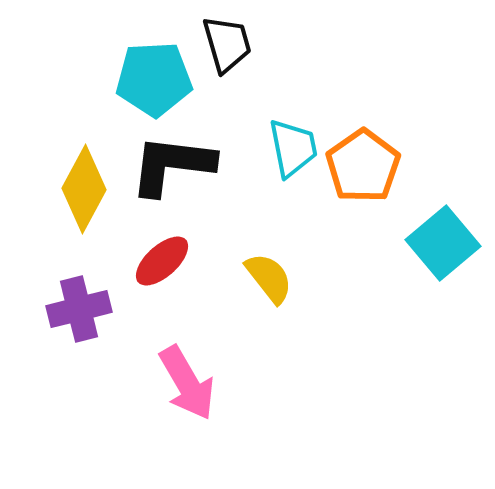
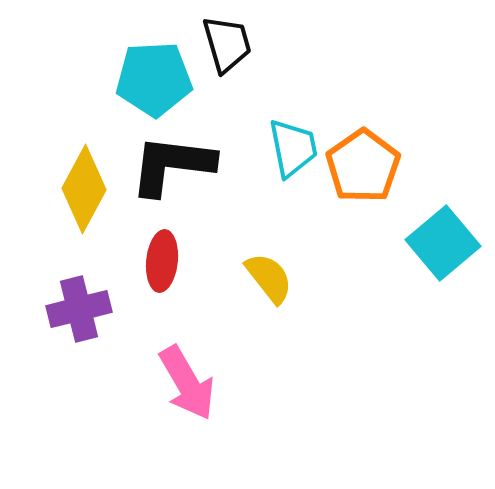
red ellipse: rotated 42 degrees counterclockwise
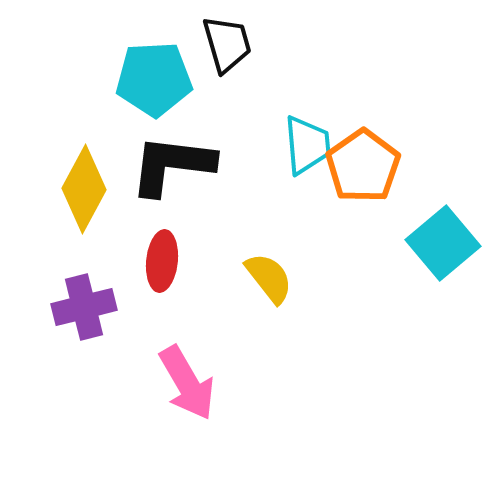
cyan trapezoid: moved 14 px right, 3 px up; rotated 6 degrees clockwise
purple cross: moved 5 px right, 2 px up
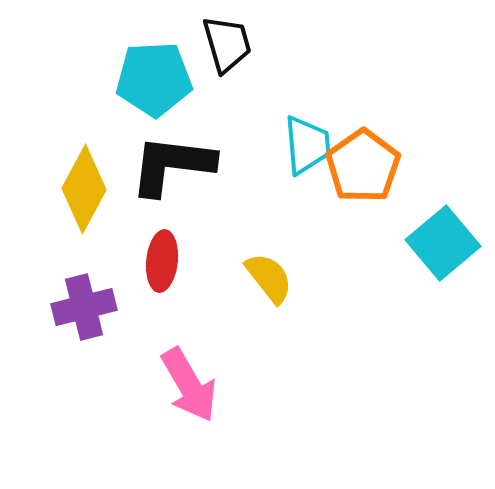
pink arrow: moved 2 px right, 2 px down
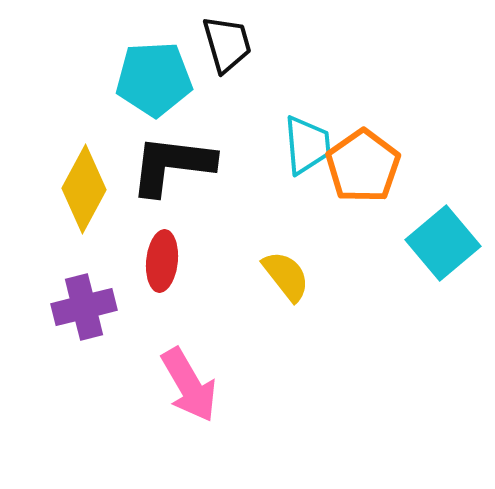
yellow semicircle: moved 17 px right, 2 px up
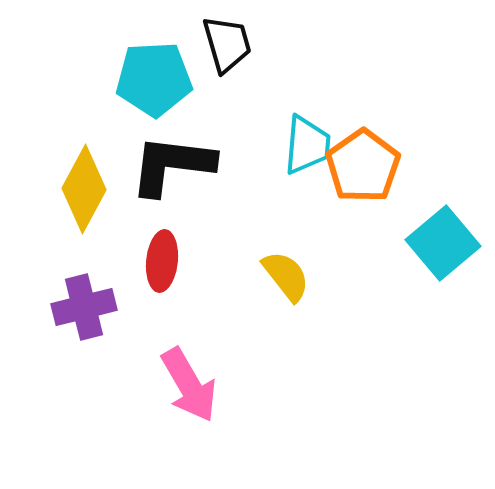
cyan trapezoid: rotated 10 degrees clockwise
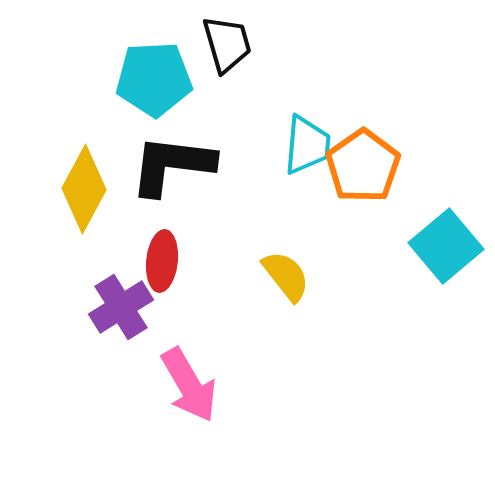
cyan square: moved 3 px right, 3 px down
purple cross: moved 37 px right; rotated 18 degrees counterclockwise
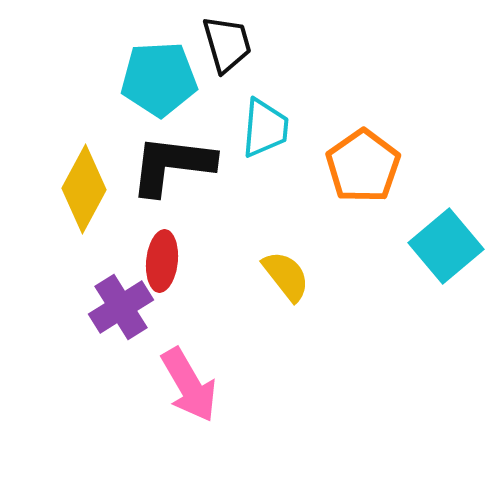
cyan pentagon: moved 5 px right
cyan trapezoid: moved 42 px left, 17 px up
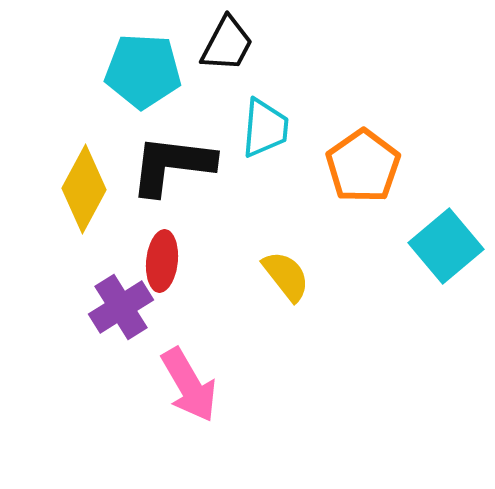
black trapezoid: rotated 44 degrees clockwise
cyan pentagon: moved 16 px left, 8 px up; rotated 6 degrees clockwise
